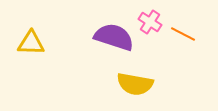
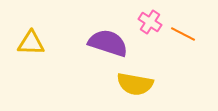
purple semicircle: moved 6 px left, 6 px down
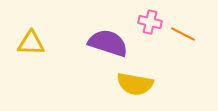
pink cross: rotated 20 degrees counterclockwise
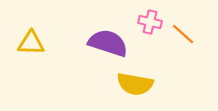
orange line: rotated 15 degrees clockwise
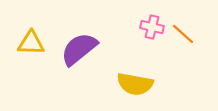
pink cross: moved 2 px right, 5 px down
purple semicircle: moved 29 px left, 6 px down; rotated 57 degrees counterclockwise
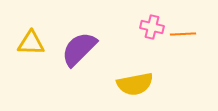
orange line: rotated 45 degrees counterclockwise
purple semicircle: rotated 6 degrees counterclockwise
yellow semicircle: rotated 21 degrees counterclockwise
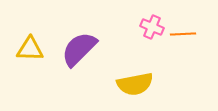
pink cross: rotated 10 degrees clockwise
yellow triangle: moved 1 px left, 6 px down
